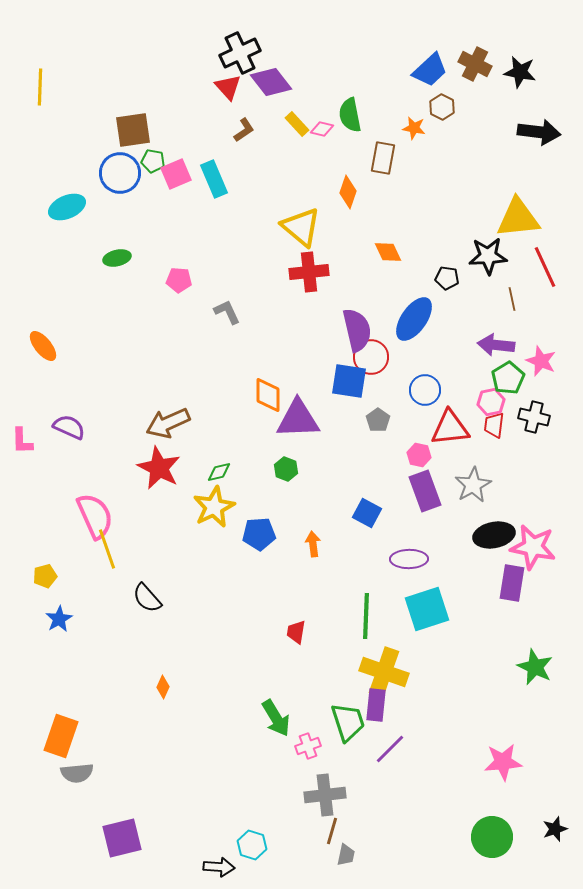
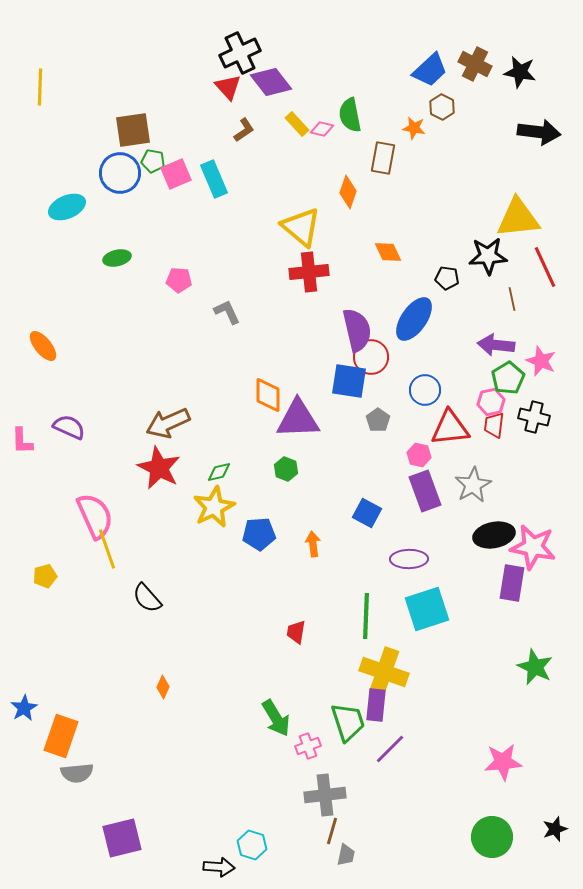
blue star at (59, 619): moved 35 px left, 89 px down
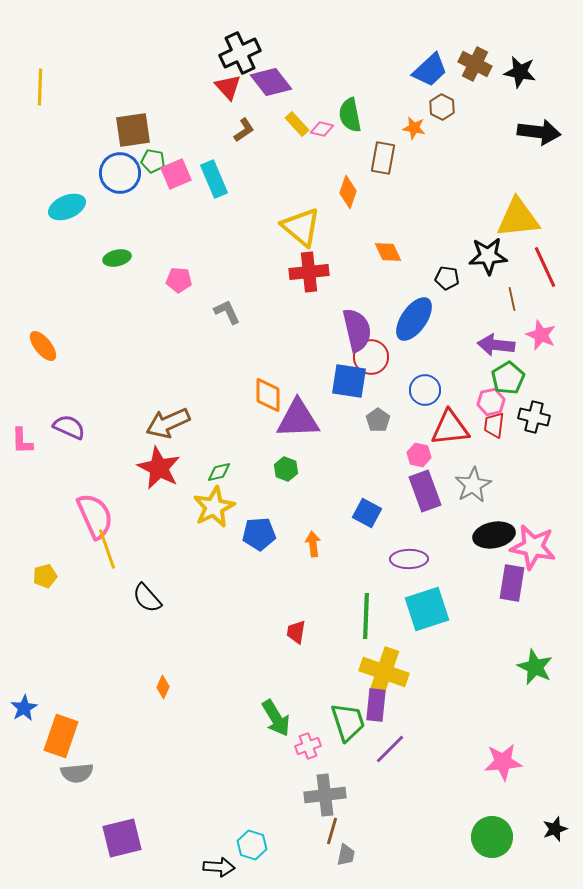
pink star at (541, 361): moved 26 px up
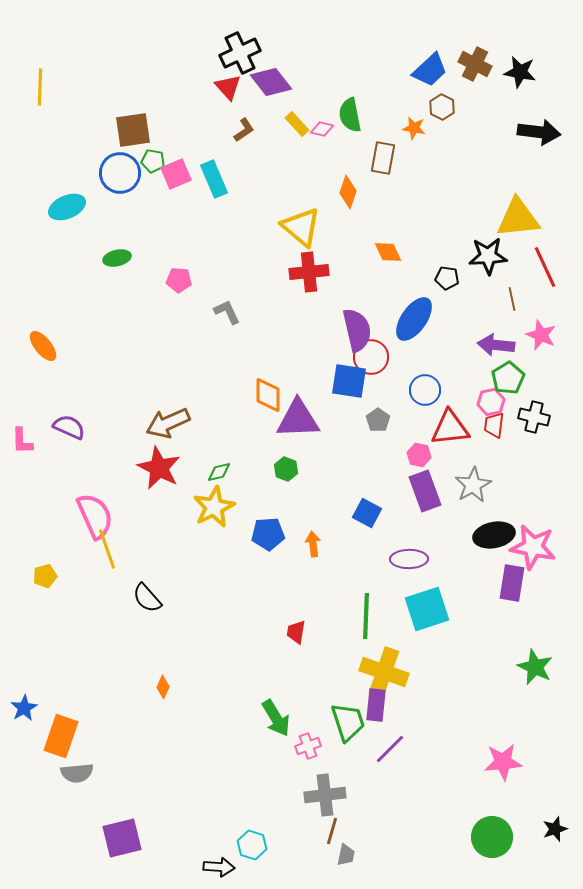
blue pentagon at (259, 534): moved 9 px right
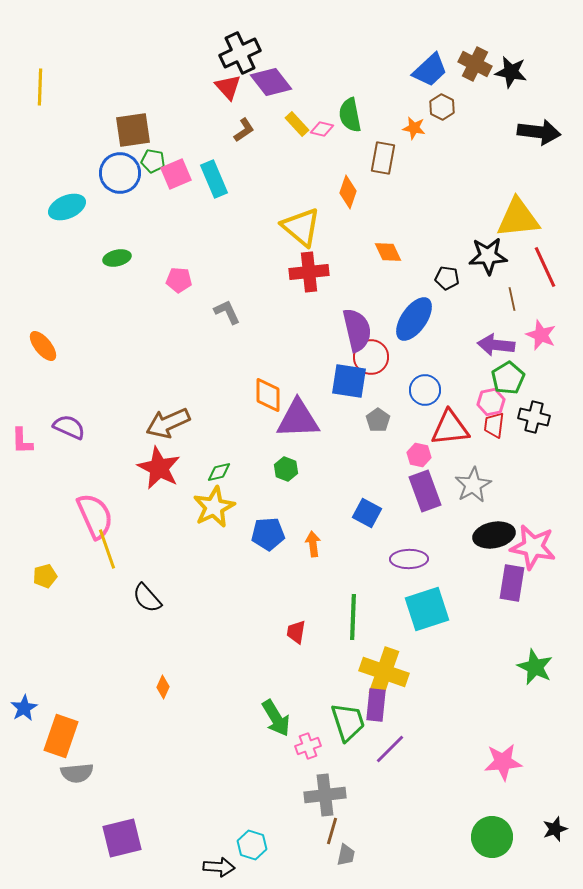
black star at (520, 72): moved 9 px left
green line at (366, 616): moved 13 px left, 1 px down
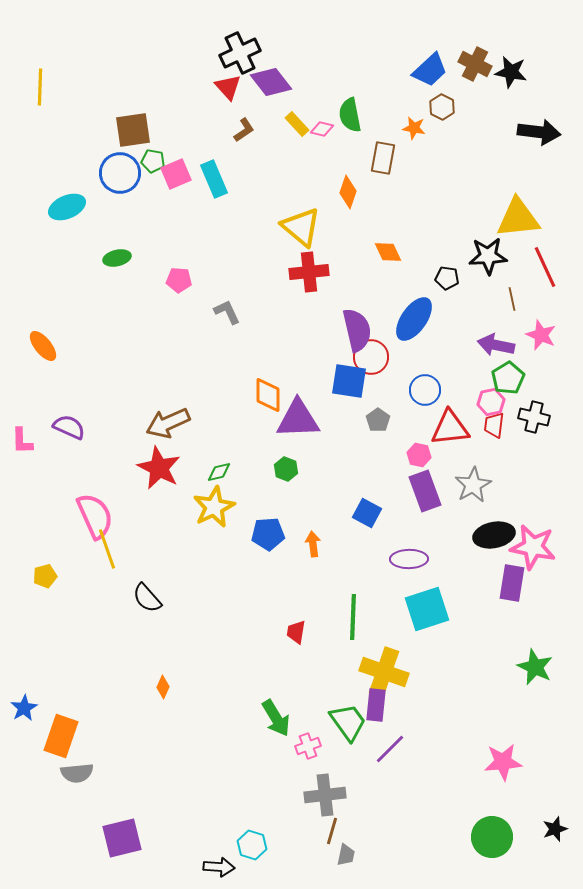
purple arrow at (496, 345): rotated 6 degrees clockwise
green trapezoid at (348, 722): rotated 18 degrees counterclockwise
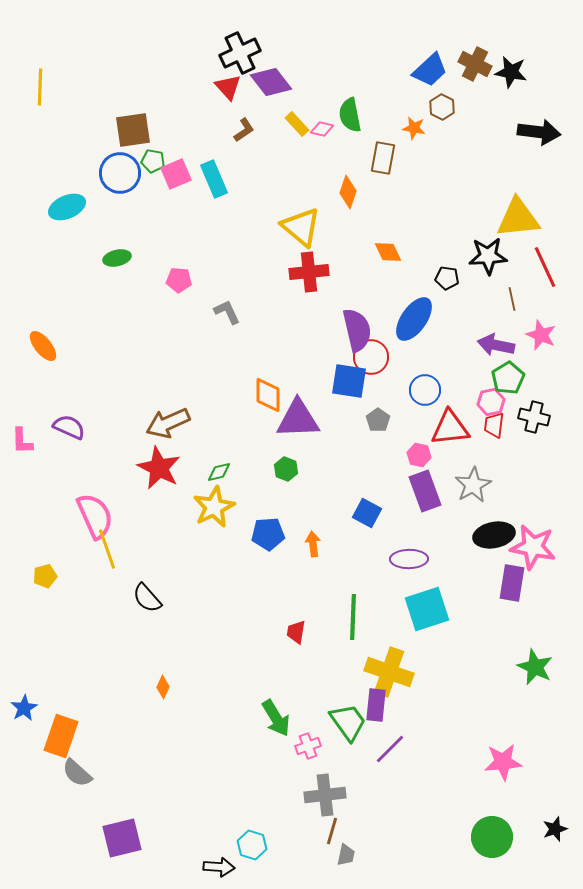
yellow cross at (384, 672): moved 5 px right
gray semicircle at (77, 773): rotated 48 degrees clockwise
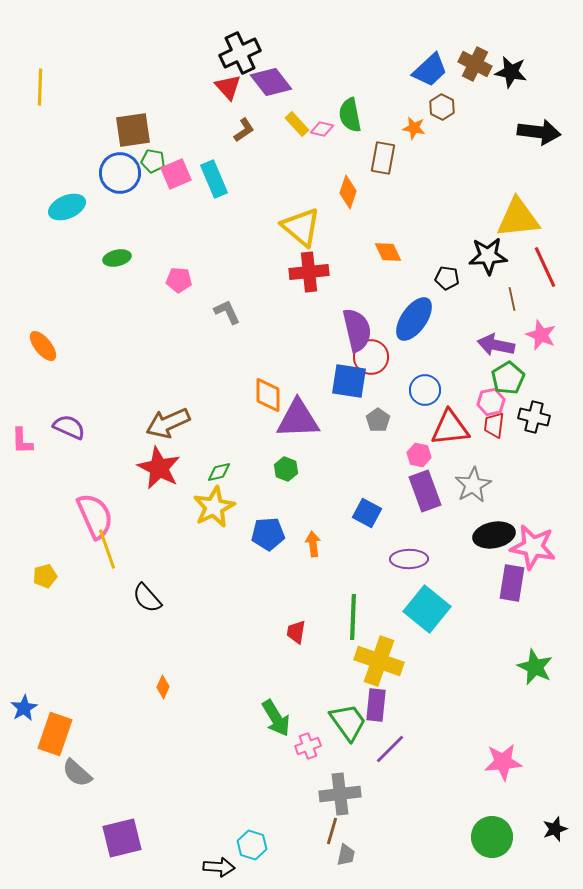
cyan square at (427, 609): rotated 33 degrees counterclockwise
yellow cross at (389, 672): moved 10 px left, 11 px up
orange rectangle at (61, 736): moved 6 px left, 2 px up
gray cross at (325, 795): moved 15 px right, 1 px up
